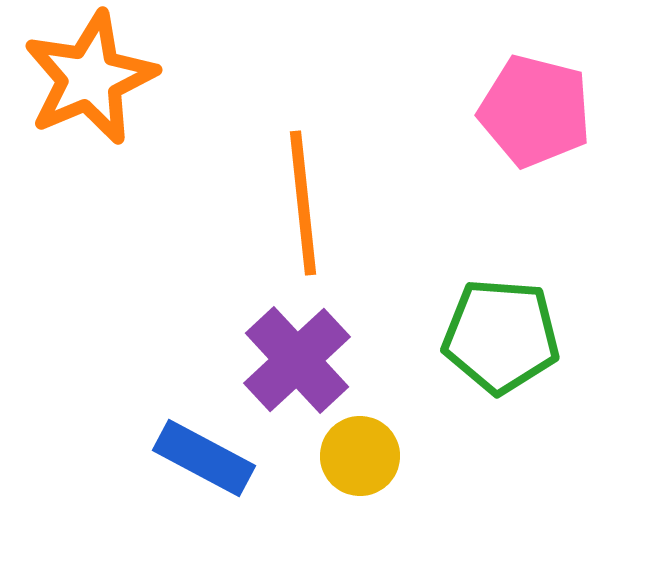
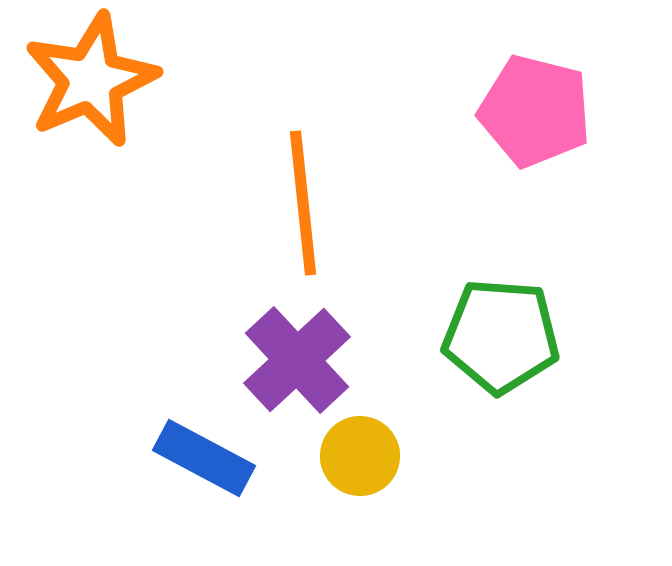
orange star: moved 1 px right, 2 px down
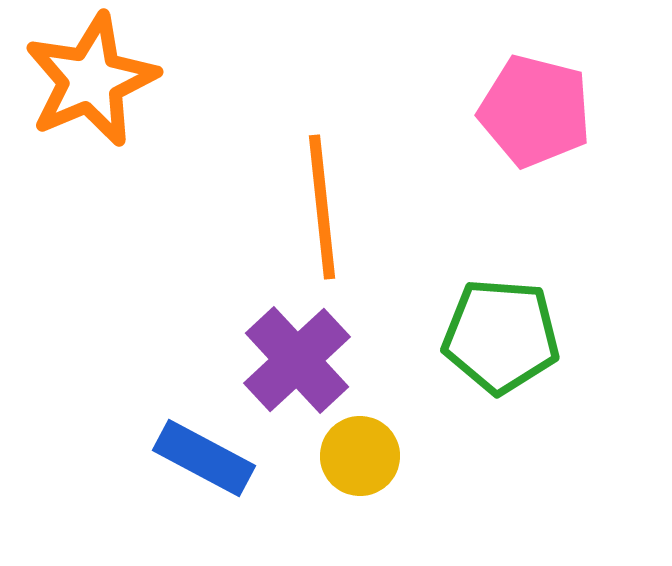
orange line: moved 19 px right, 4 px down
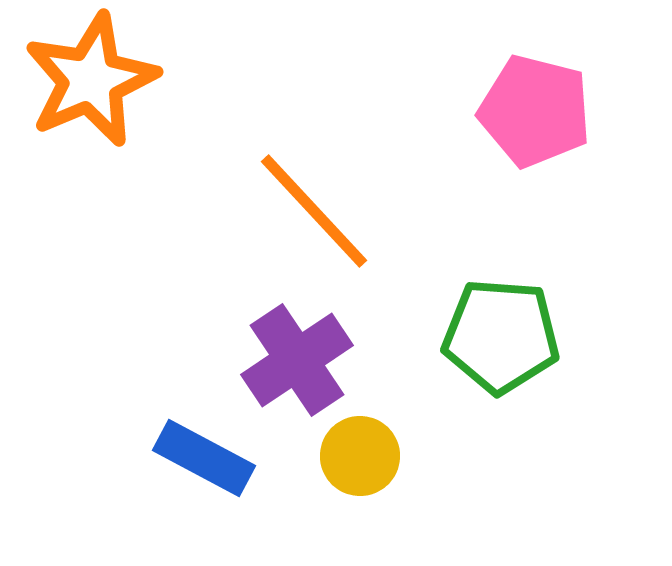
orange line: moved 8 px left, 4 px down; rotated 37 degrees counterclockwise
purple cross: rotated 9 degrees clockwise
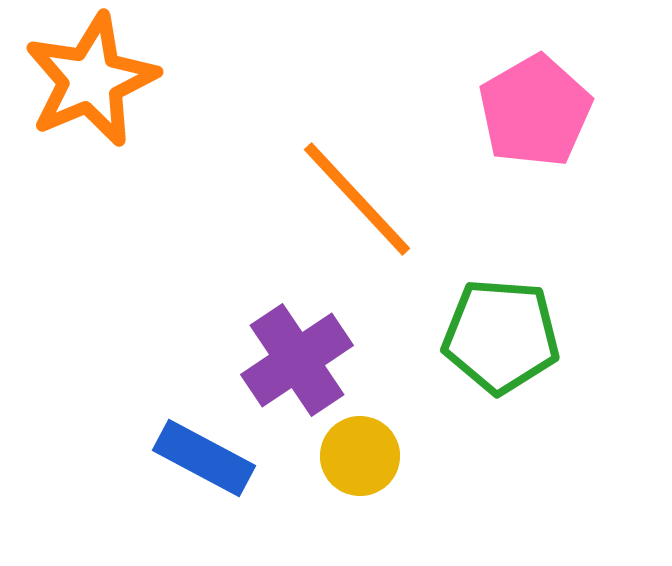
pink pentagon: rotated 28 degrees clockwise
orange line: moved 43 px right, 12 px up
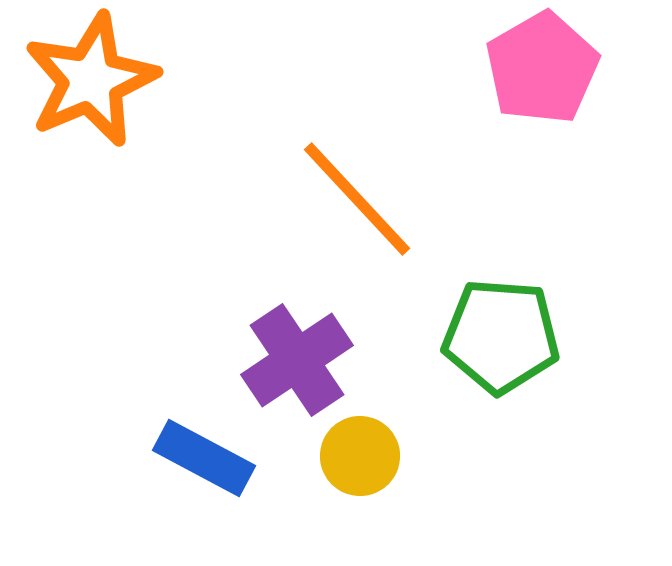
pink pentagon: moved 7 px right, 43 px up
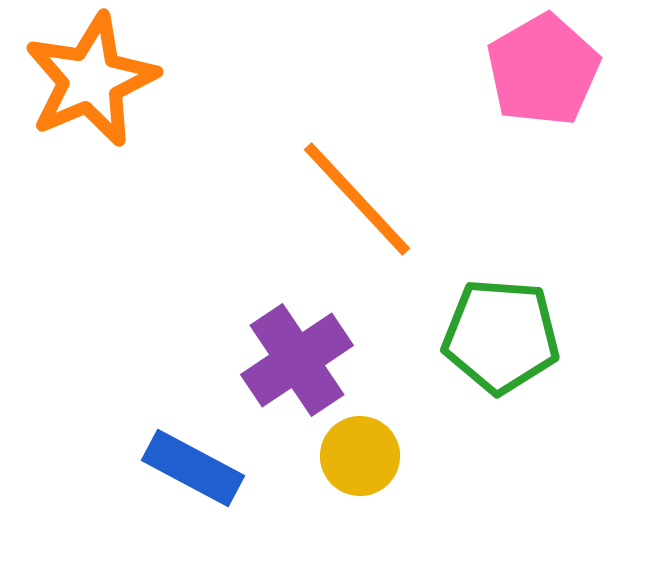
pink pentagon: moved 1 px right, 2 px down
blue rectangle: moved 11 px left, 10 px down
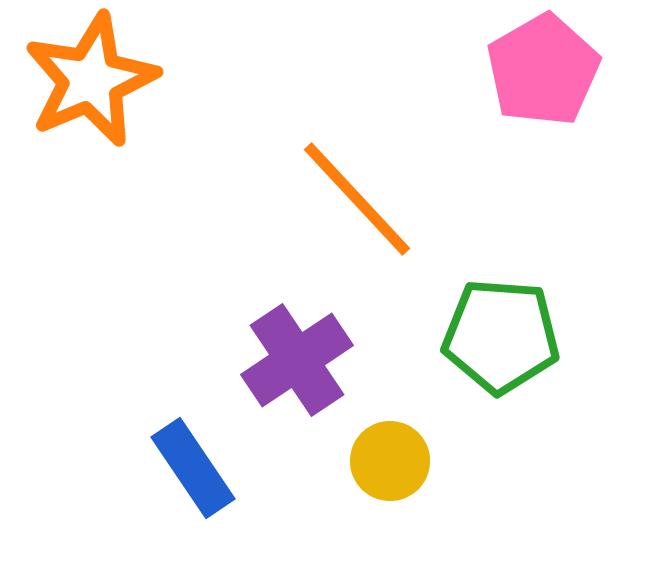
yellow circle: moved 30 px right, 5 px down
blue rectangle: rotated 28 degrees clockwise
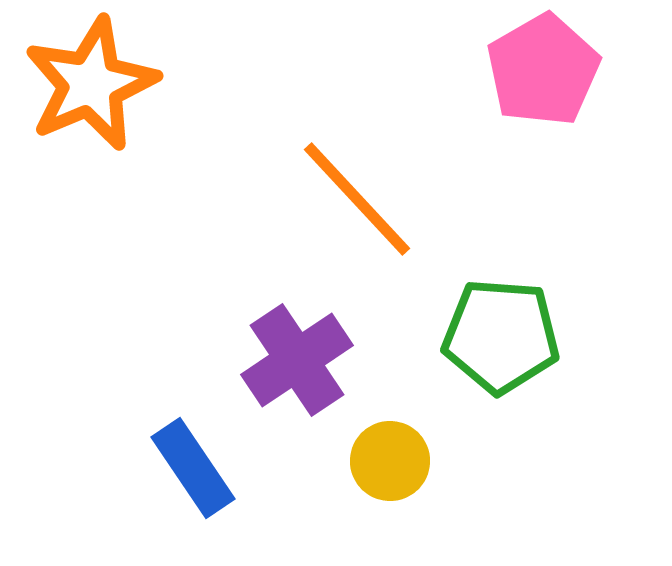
orange star: moved 4 px down
